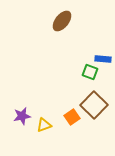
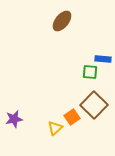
green square: rotated 14 degrees counterclockwise
purple star: moved 8 px left, 3 px down
yellow triangle: moved 11 px right, 3 px down; rotated 21 degrees counterclockwise
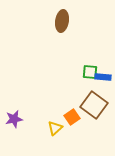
brown ellipse: rotated 30 degrees counterclockwise
blue rectangle: moved 18 px down
brown square: rotated 8 degrees counterclockwise
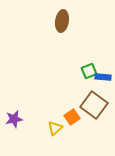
green square: moved 1 px left, 1 px up; rotated 28 degrees counterclockwise
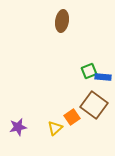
purple star: moved 4 px right, 8 px down
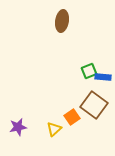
yellow triangle: moved 1 px left, 1 px down
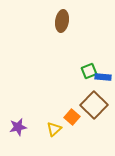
brown square: rotated 8 degrees clockwise
orange square: rotated 14 degrees counterclockwise
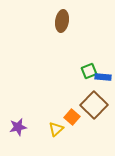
yellow triangle: moved 2 px right
